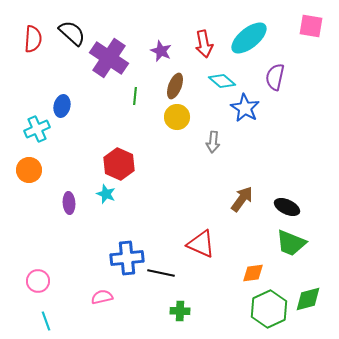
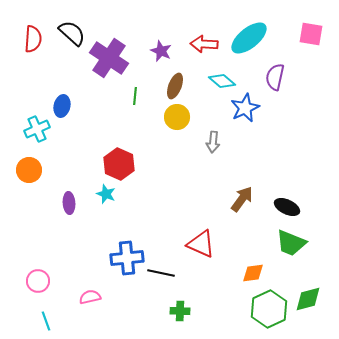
pink square: moved 8 px down
red arrow: rotated 104 degrees clockwise
blue star: rotated 16 degrees clockwise
pink semicircle: moved 12 px left
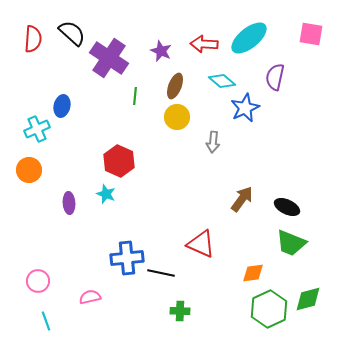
red hexagon: moved 3 px up
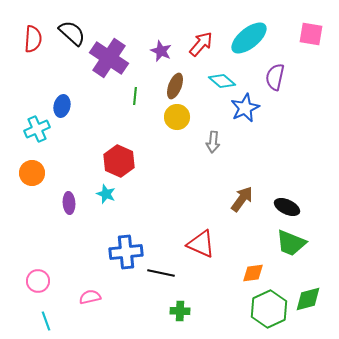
red arrow: moved 3 px left; rotated 128 degrees clockwise
orange circle: moved 3 px right, 3 px down
blue cross: moved 1 px left, 6 px up
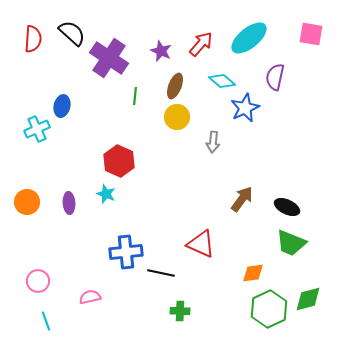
orange circle: moved 5 px left, 29 px down
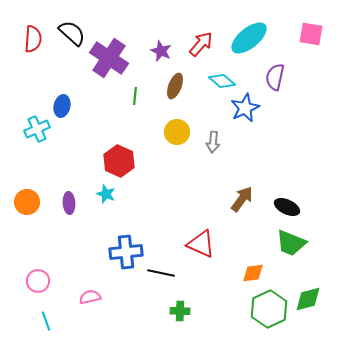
yellow circle: moved 15 px down
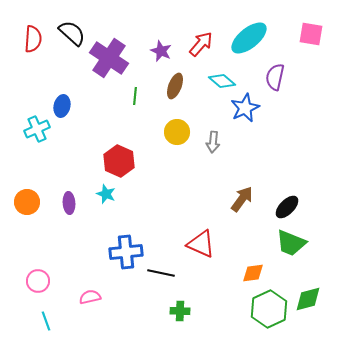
black ellipse: rotated 70 degrees counterclockwise
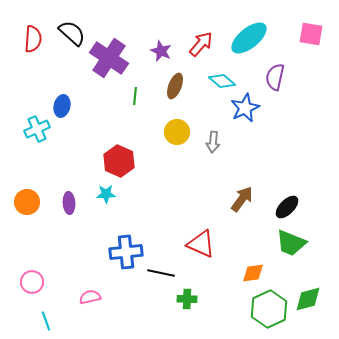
cyan star: rotated 24 degrees counterclockwise
pink circle: moved 6 px left, 1 px down
green cross: moved 7 px right, 12 px up
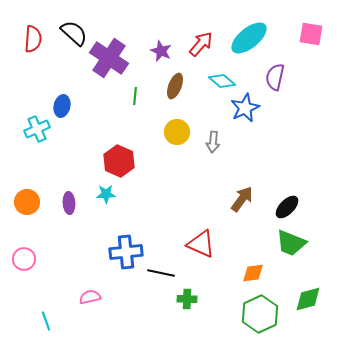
black semicircle: moved 2 px right
pink circle: moved 8 px left, 23 px up
green hexagon: moved 9 px left, 5 px down
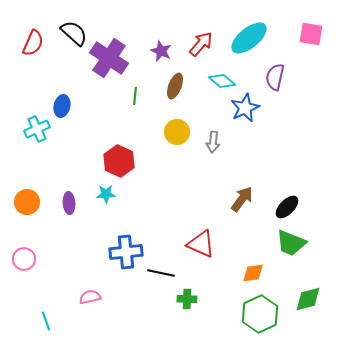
red semicircle: moved 4 px down; rotated 20 degrees clockwise
